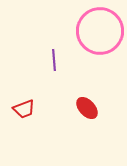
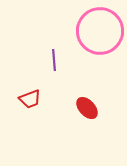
red trapezoid: moved 6 px right, 10 px up
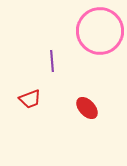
purple line: moved 2 px left, 1 px down
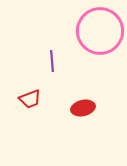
red ellipse: moved 4 px left; rotated 60 degrees counterclockwise
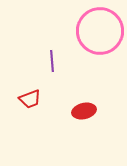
red ellipse: moved 1 px right, 3 px down
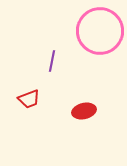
purple line: rotated 15 degrees clockwise
red trapezoid: moved 1 px left
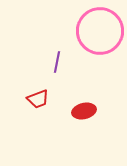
purple line: moved 5 px right, 1 px down
red trapezoid: moved 9 px right
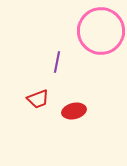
pink circle: moved 1 px right
red ellipse: moved 10 px left
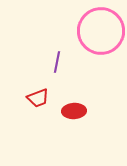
red trapezoid: moved 1 px up
red ellipse: rotated 10 degrees clockwise
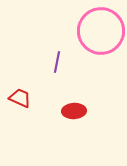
red trapezoid: moved 18 px left; rotated 135 degrees counterclockwise
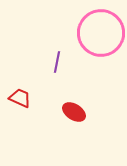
pink circle: moved 2 px down
red ellipse: moved 1 px down; rotated 35 degrees clockwise
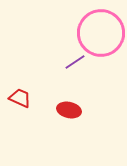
purple line: moved 18 px right; rotated 45 degrees clockwise
red ellipse: moved 5 px left, 2 px up; rotated 20 degrees counterclockwise
